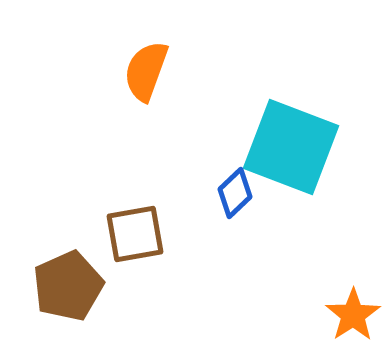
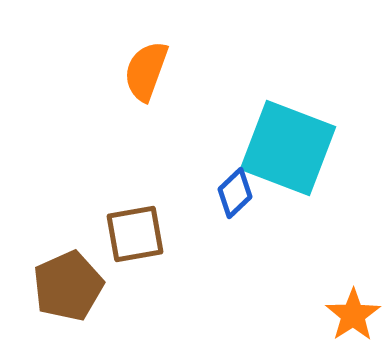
cyan square: moved 3 px left, 1 px down
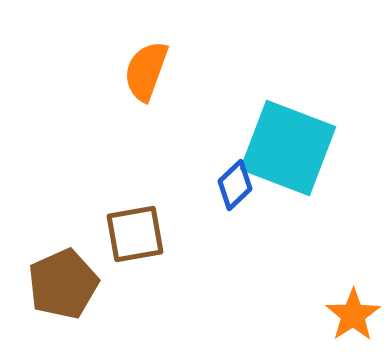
blue diamond: moved 8 px up
brown pentagon: moved 5 px left, 2 px up
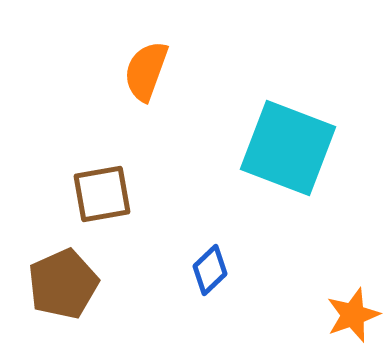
blue diamond: moved 25 px left, 85 px down
brown square: moved 33 px left, 40 px up
orange star: rotated 14 degrees clockwise
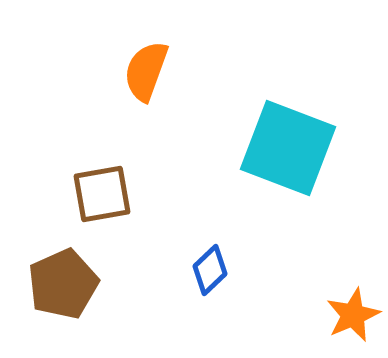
orange star: rotated 4 degrees counterclockwise
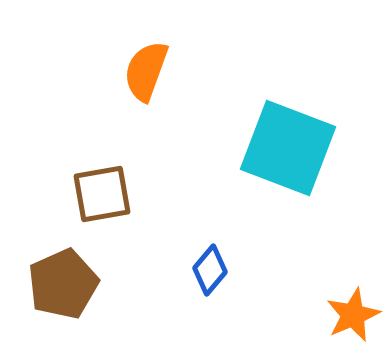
blue diamond: rotated 6 degrees counterclockwise
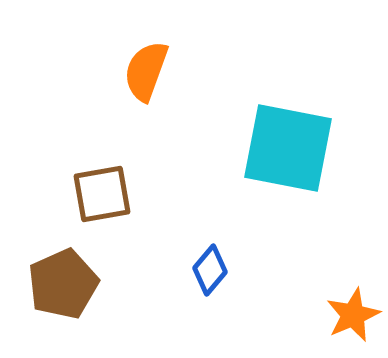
cyan square: rotated 10 degrees counterclockwise
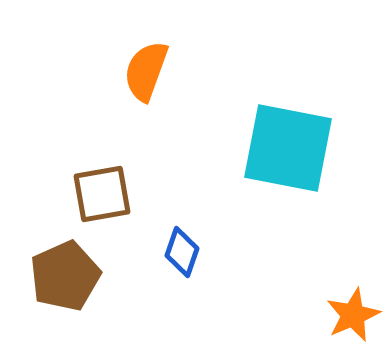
blue diamond: moved 28 px left, 18 px up; rotated 21 degrees counterclockwise
brown pentagon: moved 2 px right, 8 px up
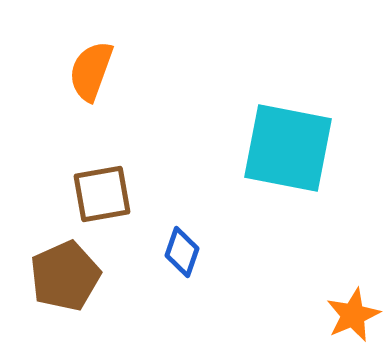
orange semicircle: moved 55 px left
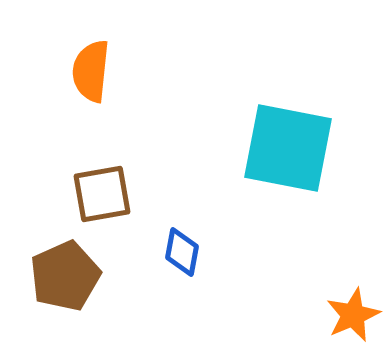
orange semicircle: rotated 14 degrees counterclockwise
blue diamond: rotated 9 degrees counterclockwise
